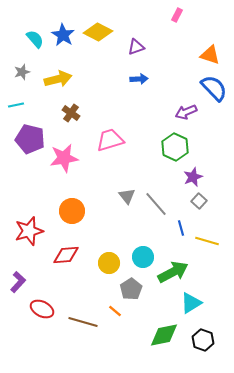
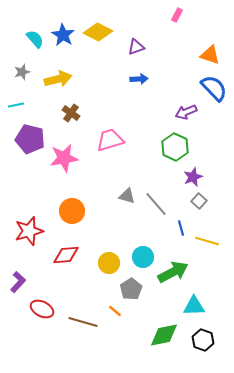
gray triangle: rotated 36 degrees counterclockwise
cyan triangle: moved 3 px right, 3 px down; rotated 30 degrees clockwise
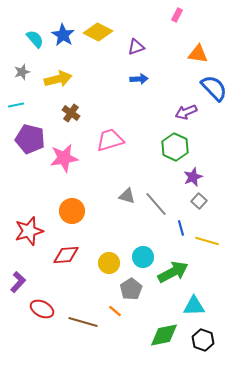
orange triangle: moved 12 px left, 1 px up; rotated 10 degrees counterclockwise
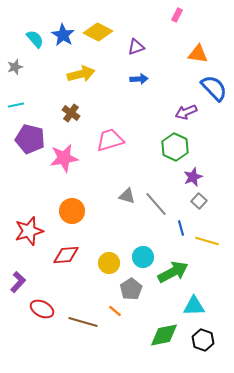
gray star: moved 7 px left, 5 px up
yellow arrow: moved 23 px right, 5 px up
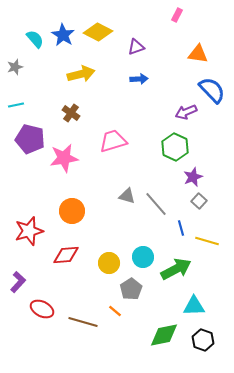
blue semicircle: moved 2 px left, 2 px down
pink trapezoid: moved 3 px right, 1 px down
green arrow: moved 3 px right, 3 px up
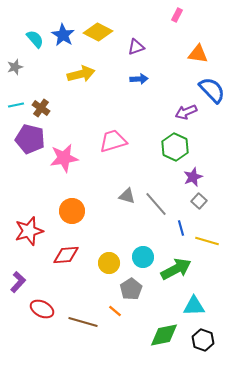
brown cross: moved 30 px left, 5 px up
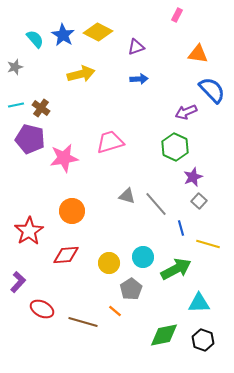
pink trapezoid: moved 3 px left, 1 px down
red star: rotated 16 degrees counterclockwise
yellow line: moved 1 px right, 3 px down
cyan triangle: moved 5 px right, 3 px up
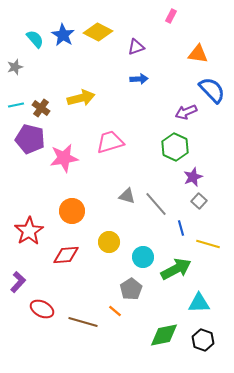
pink rectangle: moved 6 px left, 1 px down
yellow arrow: moved 24 px down
yellow circle: moved 21 px up
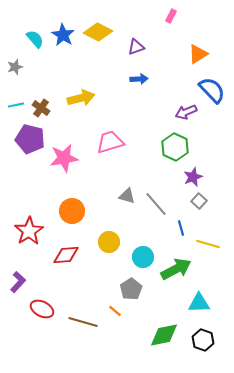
orange triangle: rotated 40 degrees counterclockwise
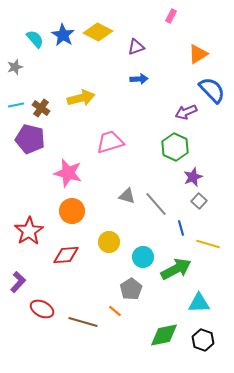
pink star: moved 4 px right, 15 px down; rotated 24 degrees clockwise
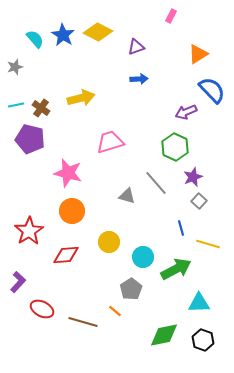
gray line: moved 21 px up
